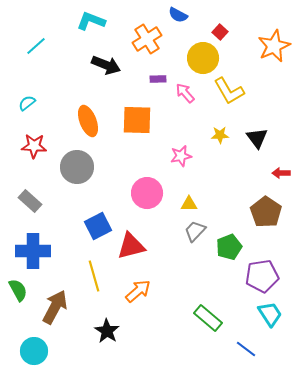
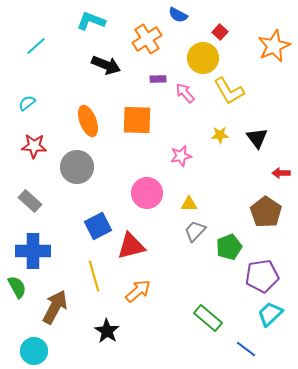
green semicircle: moved 1 px left, 3 px up
cyan trapezoid: rotated 100 degrees counterclockwise
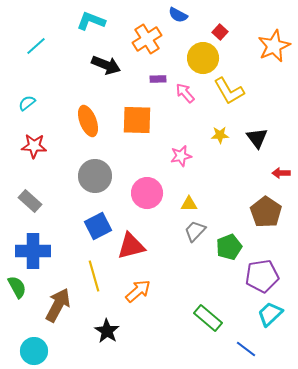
gray circle: moved 18 px right, 9 px down
brown arrow: moved 3 px right, 2 px up
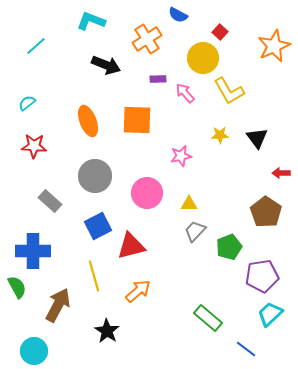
gray rectangle: moved 20 px right
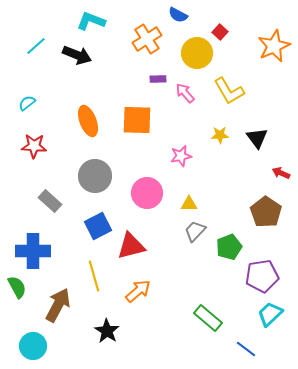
yellow circle: moved 6 px left, 5 px up
black arrow: moved 29 px left, 10 px up
red arrow: rotated 24 degrees clockwise
cyan circle: moved 1 px left, 5 px up
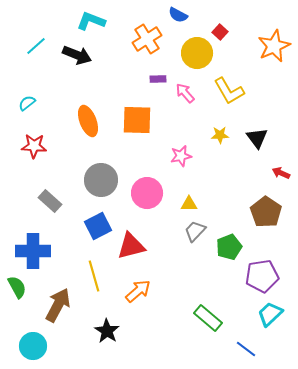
gray circle: moved 6 px right, 4 px down
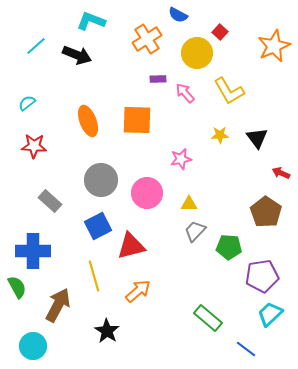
pink star: moved 3 px down
green pentagon: rotated 25 degrees clockwise
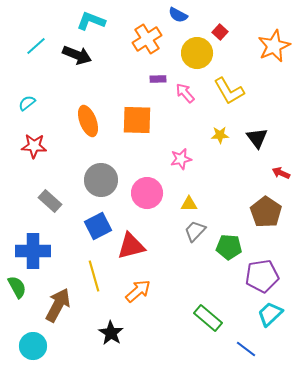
black star: moved 4 px right, 2 px down
